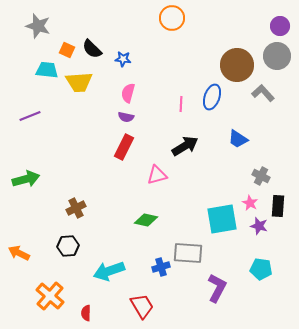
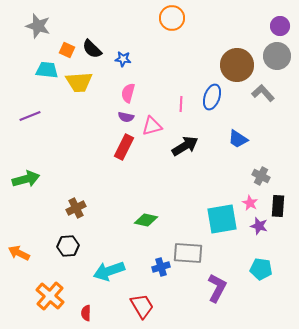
pink triangle: moved 5 px left, 49 px up
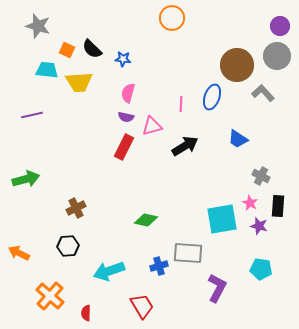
purple line: moved 2 px right, 1 px up; rotated 10 degrees clockwise
blue cross: moved 2 px left, 1 px up
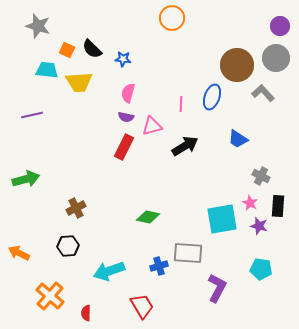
gray circle: moved 1 px left, 2 px down
green diamond: moved 2 px right, 3 px up
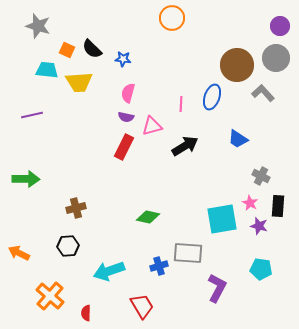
green arrow: rotated 16 degrees clockwise
brown cross: rotated 12 degrees clockwise
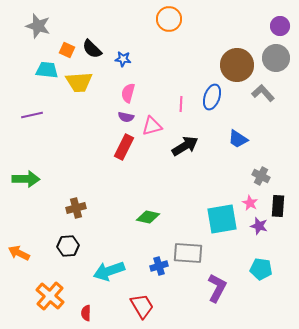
orange circle: moved 3 px left, 1 px down
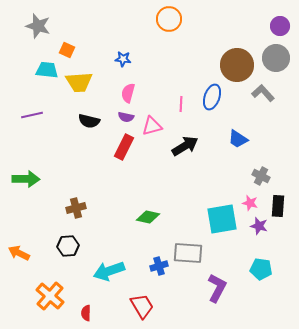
black semicircle: moved 3 px left, 72 px down; rotated 30 degrees counterclockwise
pink star: rotated 14 degrees counterclockwise
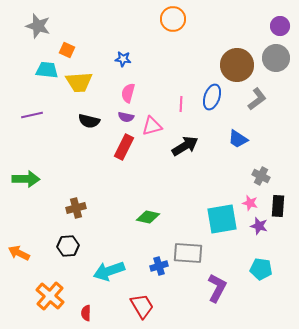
orange circle: moved 4 px right
gray L-shape: moved 6 px left, 6 px down; rotated 95 degrees clockwise
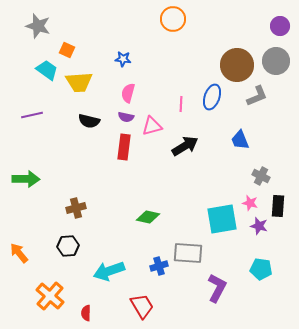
gray circle: moved 3 px down
cyan trapezoid: rotated 30 degrees clockwise
gray L-shape: moved 3 px up; rotated 15 degrees clockwise
blue trapezoid: moved 2 px right, 1 px down; rotated 35 degrees clockwise
red rectangle: rotated 20 degrees counterclockwise
orange arrow: rotated 25 degrees clockwise
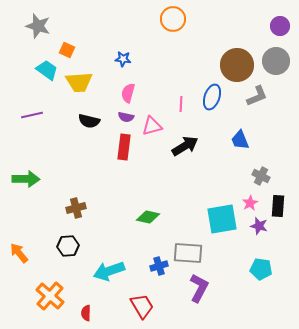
pink star: rotated 28 degrees clockwise
purple L-shape: moved 18 px left
